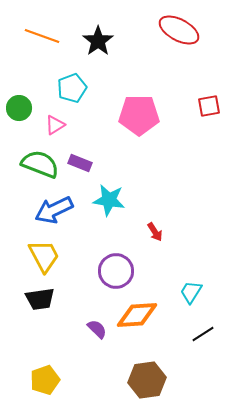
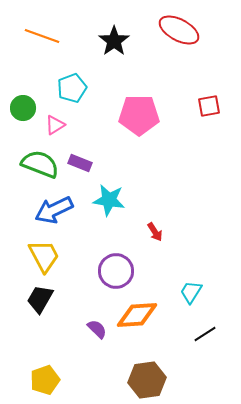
black star: moved 16 px right
green circle: moved 4 px right
black trapezoid: rotated 128 degrees clockwise
black line: moved 2 px right
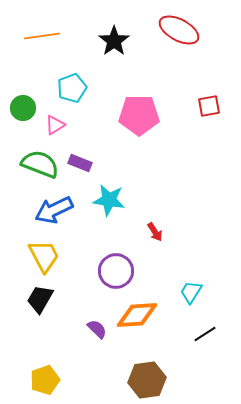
orange line: rotated 28 degrees counterclockwise
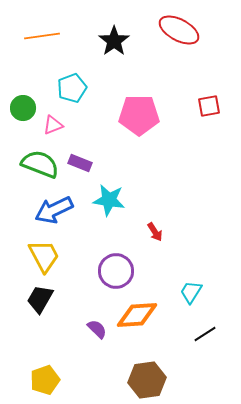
pink triangle: moved 2 px left; rotated 10 degrees clockwise
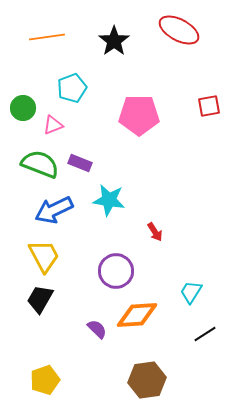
orange line: moved 5 px right, 1 px down
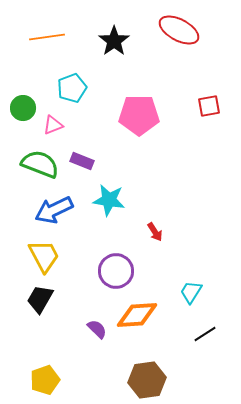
purple rectangle: moved 2 px right, 2 px up
